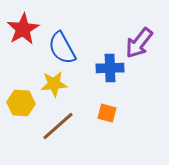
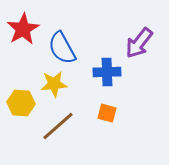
blue cross: moved 3 px left, 4 px down
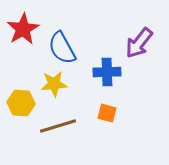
brown line: rotated 24 degrees clockwise
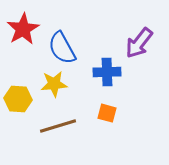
yellow hexagon: moved 3 px left, 4 px up
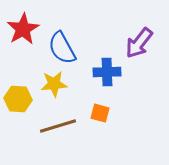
orange square: moved 7 px left
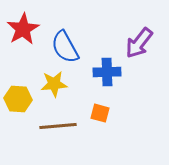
blue semicircle: moved 3 px right, 1 px up
brown line: rotated 12 degrees clockwise
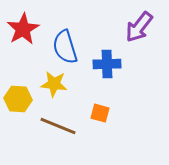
purple arrow: moved 16 px up
blue semicircle: rotated 12 degrees clockwise
blue cross: moved 8 px up
yellow star: rotated 12 degrees clockwise
brown line: rotated 27 degrees clockwise
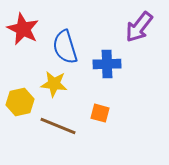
red star: rotated 16 degrees counterclockwise
yellow hexagon: moved 2 px right, 3 px down; rotated 16 degrees counterclockwise
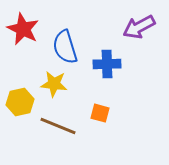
purple arrow: rotated 24 degrees clockwise
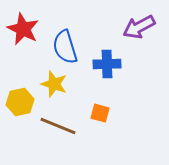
yellow star: rotated 12 degrees clockwise
